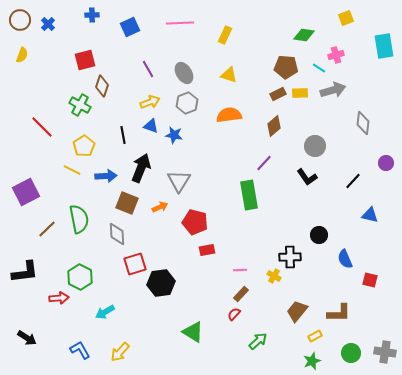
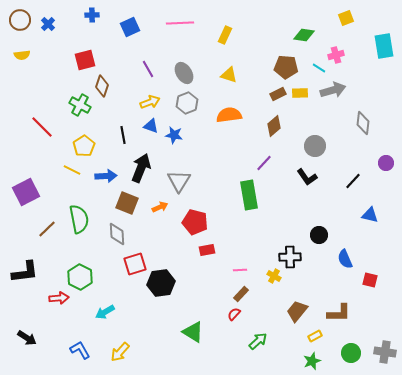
yellow semicircle at (22, 55): rotated 63 degrees clockwise
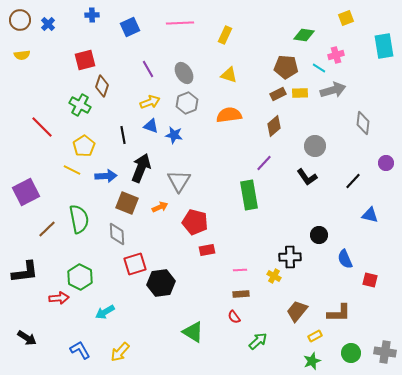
brown rectangle at (241, 294): rotated 42 degrees clockwise
red semicircle at (234, 314): moved 3 px down; rotated 80 degrees counterclockwise
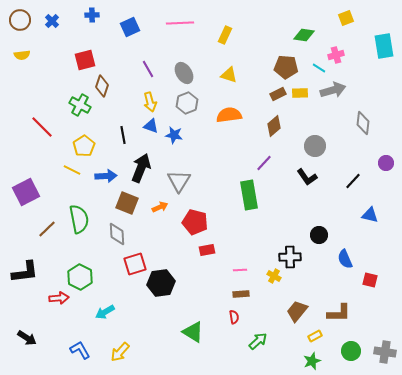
blue cross at (48, 24): moved 4 px right, 3 px up
yellow arrow at (150, 102): rotated 96 degrees clockwise
red semicircle at (234, 317): rotated 152 degrees counterclockwise
green circle at (351, 353): moved 2 px up
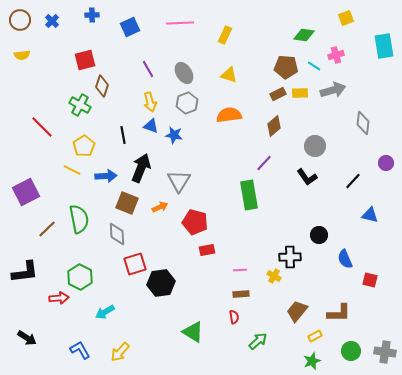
cyan line at (319, 68): moved 5 px left, 2 px up
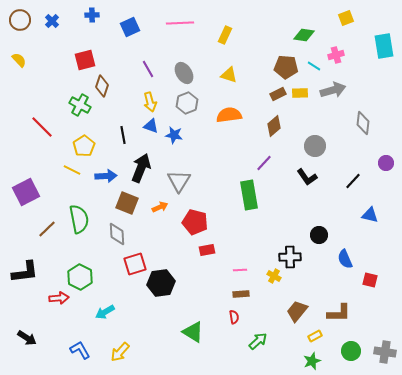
yellow semicircle at (22, 55): moved 3 px left, 5 px down; rotated 126 degrees counterclockwise
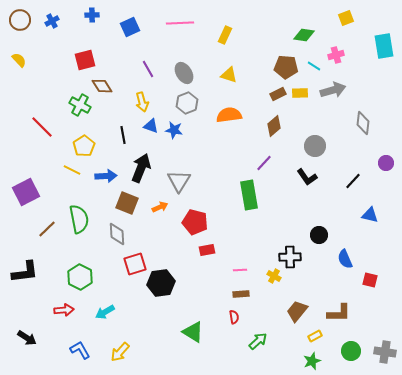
blue cross at (52, 21): rotated 16 degrees clockwise
brown diamond at (102, 86): rotated 50 degrees counterclockwise
yellow arrow at (150, 102): moved 8 px left
blue star at (174, 135): moved 5 px up
red arrow at (59, 298): moved 5 px right, 12 px down
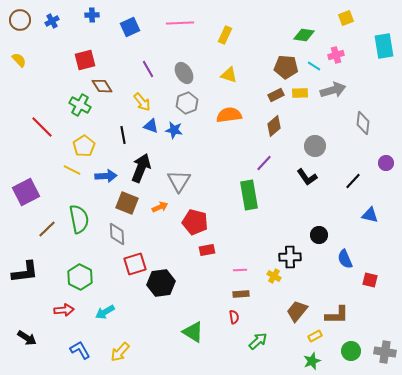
brown rectangle at (278, 94): moved 2 px left, 1 px down
yellow arrow at (142, 102): rotated 24 degrees counterclockwise
brown L-shape at (339, 313): moved 2 px left, 2 px down
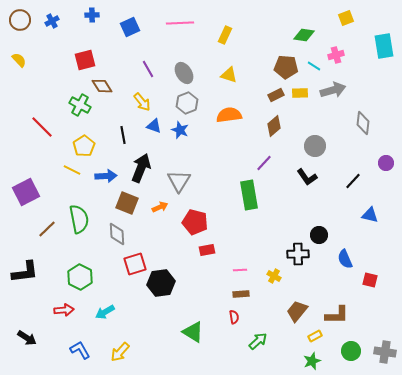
blue triangle at (151, 126): moved 3 px right
blue star at (174, 130): moved 6 px right; rotated 12 degrees clockwise
black cross at (290, 257): moved 8 px right, 3 px up
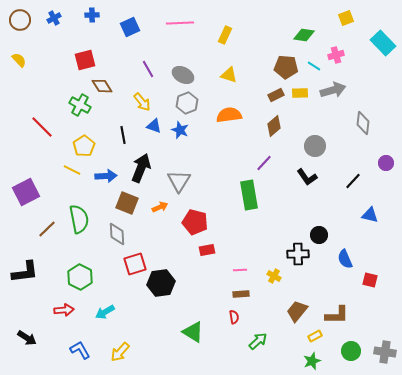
blue cross at (52, 21): moved 2 px right, 3 px up
cyan rectangle at (384, 46): moved 1 px left, 3 px up; rotated 35 degrees counterclockwise
gray ellipse at (184, 73): moved 1 px left, 2 px down; rotated 30 degrees counterclockwise
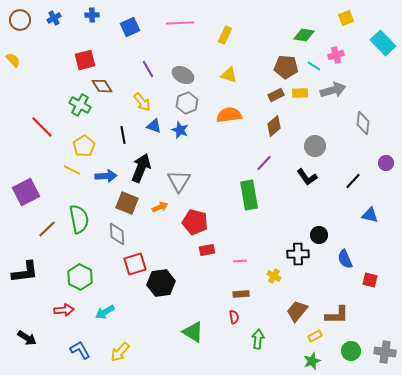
yellow semicircle at (19, 60): moved 6 px left
pink line at (240, 270): moved 9 px up
green arrow at (258, 341): moved 2 px up; rotated 42 degrees counterclockwise
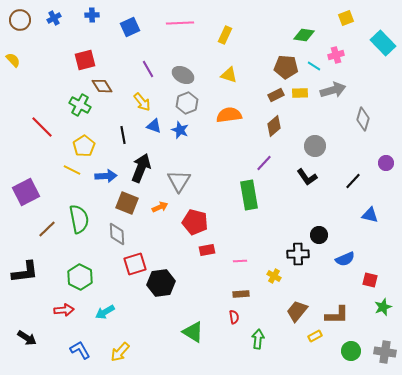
gray diamond at (363, 123): moved 4 px up; rotated 10 degrees clockwise
blue semicircle at (345, 259): rotated 90 degrees counterclockwise
green star at (312, 361): moved 71 px right, 54 px up
